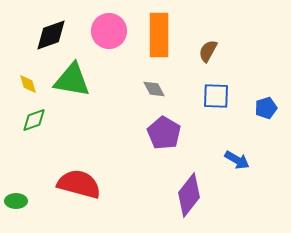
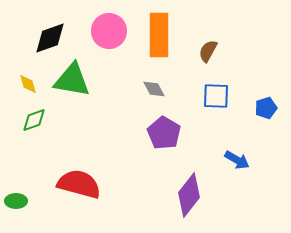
black diamond: moved 1 px left, 3 px down
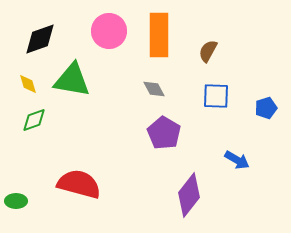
black diamond: moved 10 px left, 1 px down
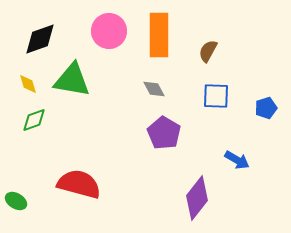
purple diamond: moved 8 px right, 3 px down
green ellipse: rotated 30 degrees clockwise
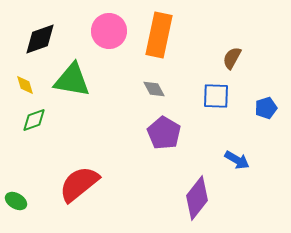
orange rectangle: rotated 12 degrees clockwise
brown semicircle: moved 24 px right, 7 px down
yellow diamond: moved 3 px left, 1 px down
red semicircle: rotated 54 degrees counterclockwise
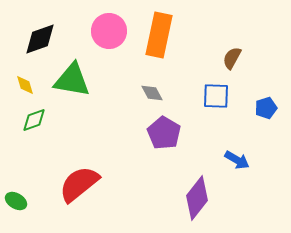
gray diamond: moved 2 px left, 4 px down
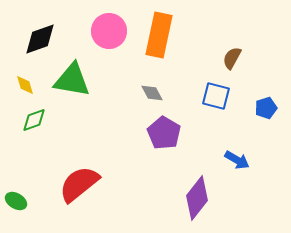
blue square: rotated 12 degrees clockwise
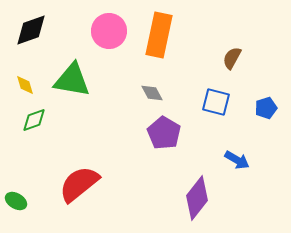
black diamond: moved 9 px left, 9 px up
blue square: moved 6 px down
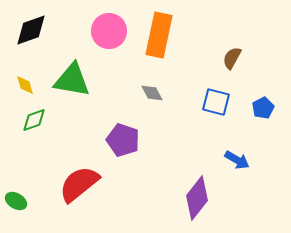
blue pentagon: moved 3 px left; rotated 10 degrees counterclockwise
purple pentagon: moved 41 px left, 7 px down; rotated 12 degrees counterclockwise
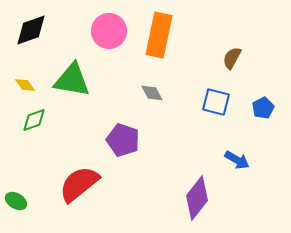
yellow diamond: rotated 20 degrees counterclockwise
